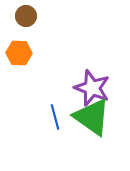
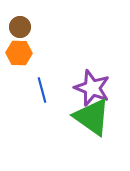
brown circle: moved 6 px left, 11 px down
blue line: moved 13 px left, 27 px up
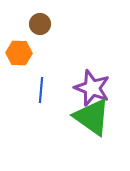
brown circle: moved 20 px right, 3 px up
blue line: moved 1 px left; rotated 20 degrees clockwise
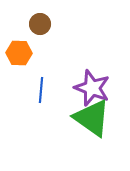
green triangle: moved 1 px down
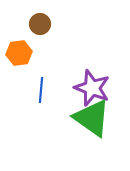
orange hexagon: rotated 10 degrees counterclockwise
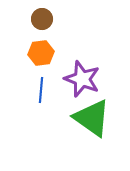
brown circle: moved 2 px right, 5 px up
orange hexagon: moved 22 px right
purple star: moved 10 px left, 9 px up
